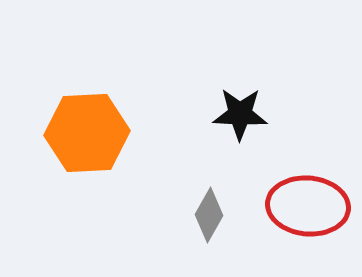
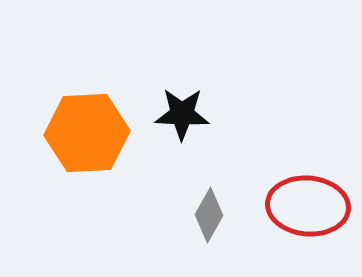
black star: moved 58 px left
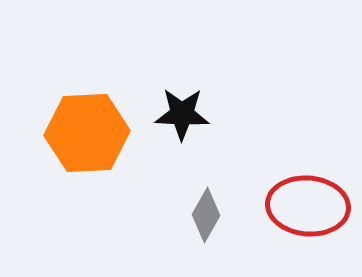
gray diamond: moved 3 px left
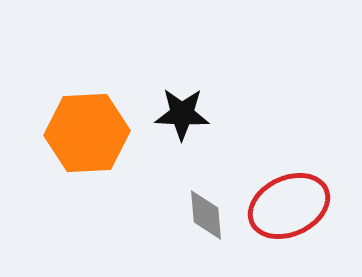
red ellipse: moved 19 px left; rotated 30 degrees counterclockwise
gray diamond: rotated 34 degrees counterclockwise
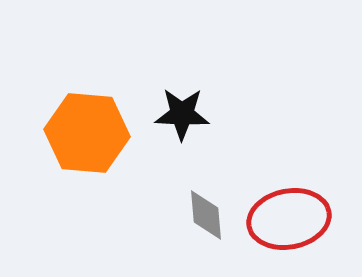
orange hexagon: rotated 8 degrees clockwise
red ellipse: moved 13 px down; rotated 14 degrees clockwise
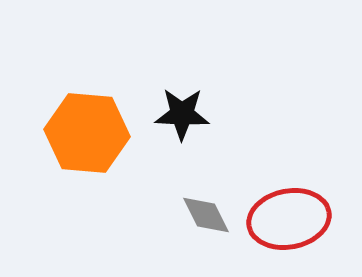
gray diamond: rotated 22 degrees counterclockwise
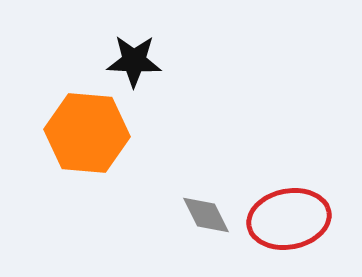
black star: moved 48 px left, 53 px up
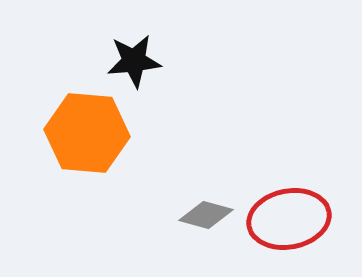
black star: rotated 8 degrees counterclockwise
gray diamond: rotated 48 degrees counterclockwise
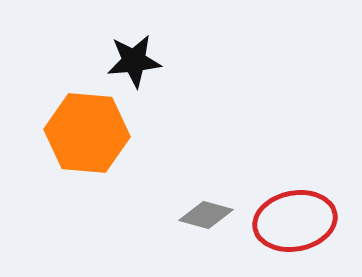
red ellipse: moved 6 px right, 2 px down
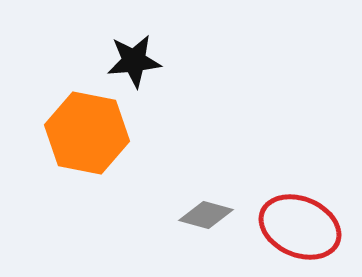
orange hexagon: rotated 6 degrees clockwise
red ellipse: moved 5 px right, 6 px down; rotated 34 degrees clockwise
